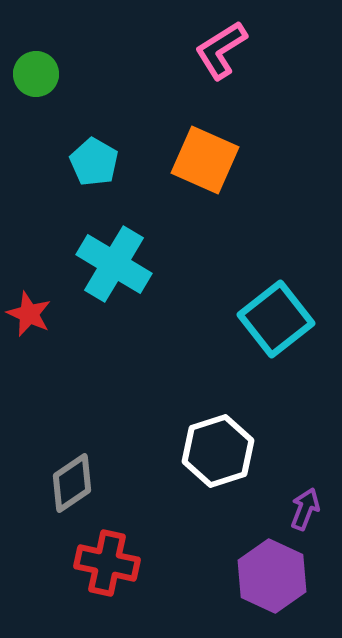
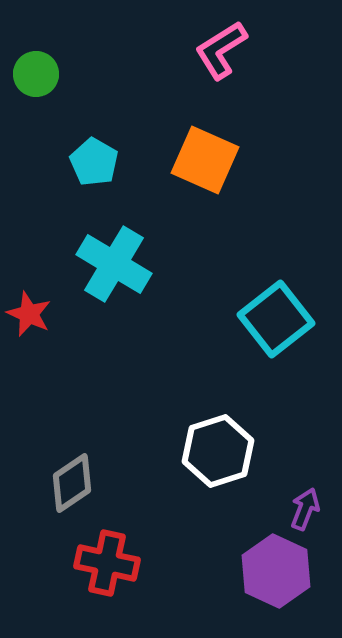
purple hexagon: moved 4 px right, 5 px up
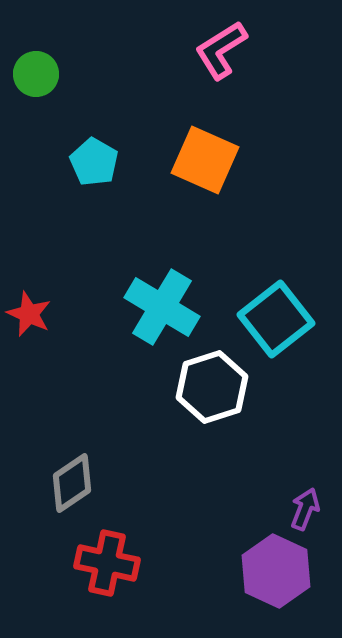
cyan cross: moved 48 px right, 43 px down
white hexagon: moved 6 px left, 64 px up
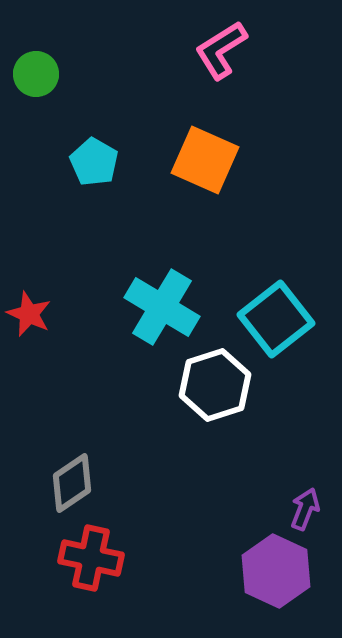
white hexagon: moved 3 px right, 2 px up
red cross: moved 16 px left, 5 px up
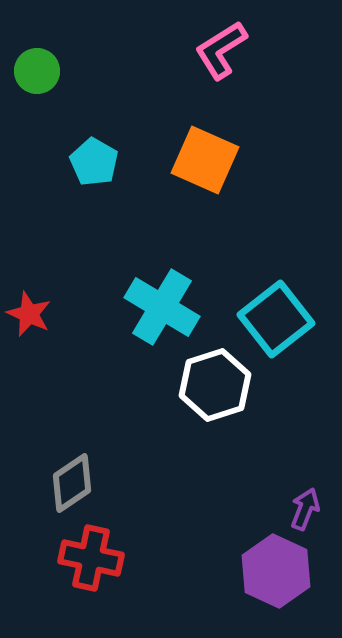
green circle: moved 1 px right, 3 px up
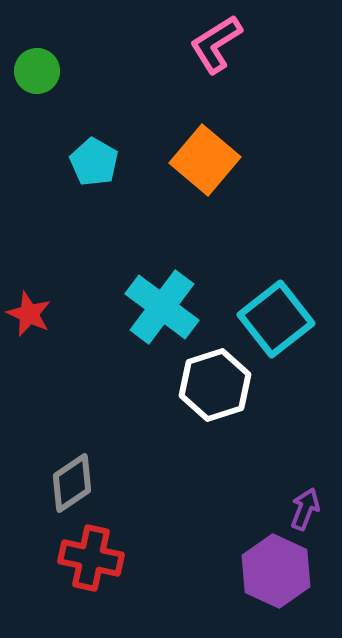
pink L-shape: moved 5 px left, 6 px up
orange square: rotated 16 degrees clockwise
cyan cross: rotated 6 degrees clockwise
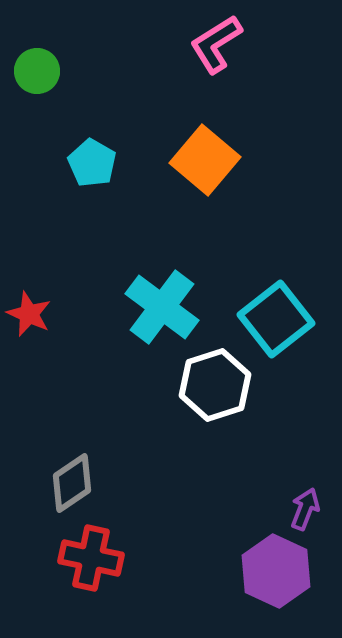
cyan pentagon: moved 2 px left, 1 px down
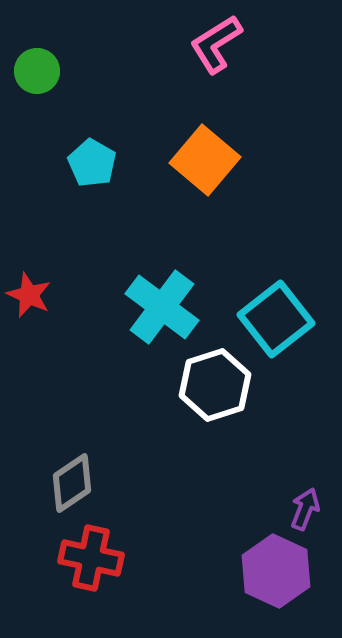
red star: moved 19 px up
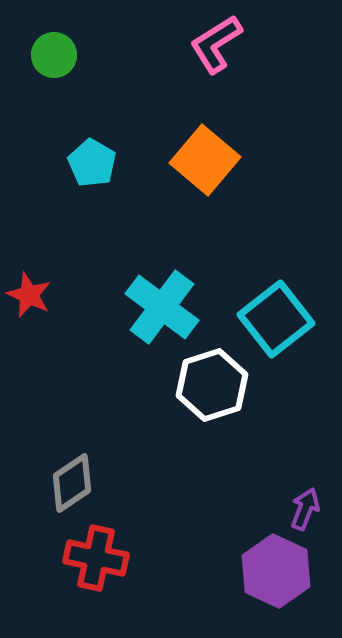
green circle: moved 17 px right, 16 px up
white hexagon: moved 3 px left
red cross: moved 5 px right
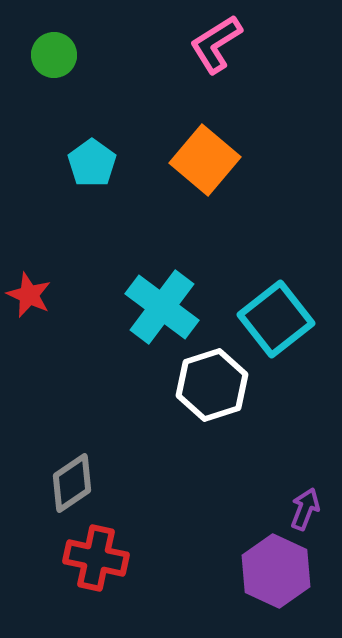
cyan pentagon: rotated 6 degrees clockwise
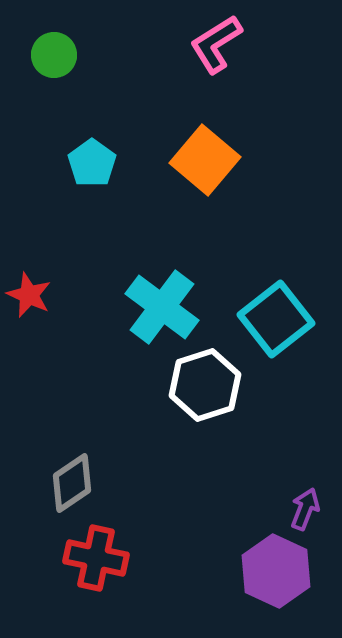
white hexagon: moved 7 px left
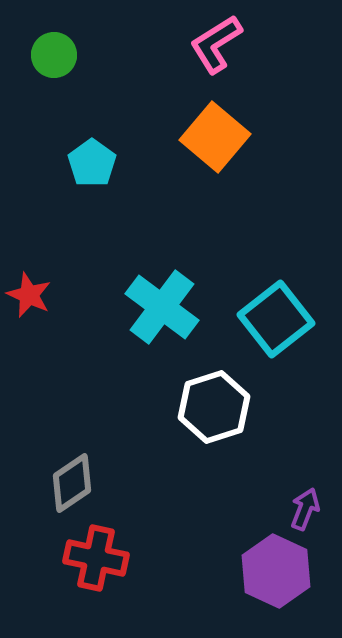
orange square: moved 10 px right, 23 px up
white hexagon: moved 9 px right, 22 px down
